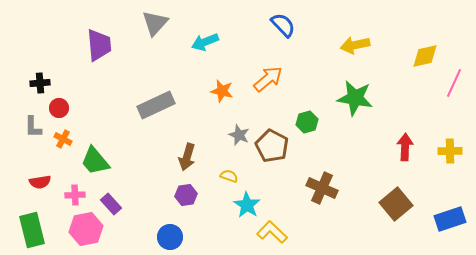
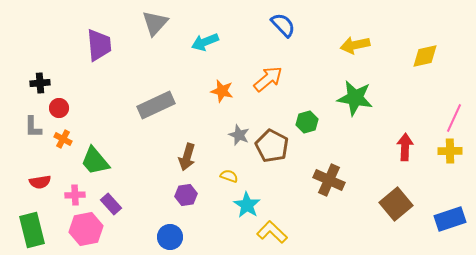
pink line: moved 35 px down
brown cross: moved 7 px right, 8 px up
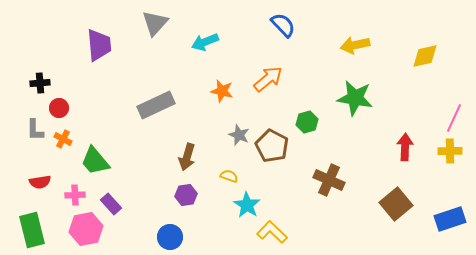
gray L-shape: moved 2 px right, 3 px down
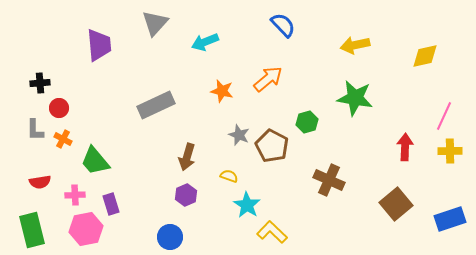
pink line: moved 10 px left, 2 px up
purple hexagon: rotated 15 degrees counterclockwise
purple rectangle: rotated 25 degrees clockwise
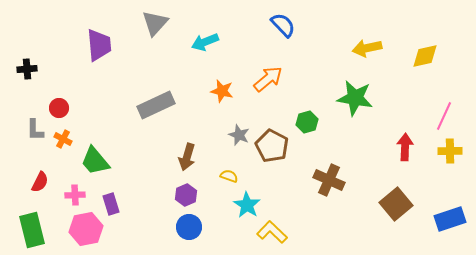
yellow arrow: moved 12 px right, 3 px down
black cross: moved 13 px left, 14 px up
red semicircle: rotated 55 degrees counterclockwise
blue circle: moved 19 px right, 10 px up
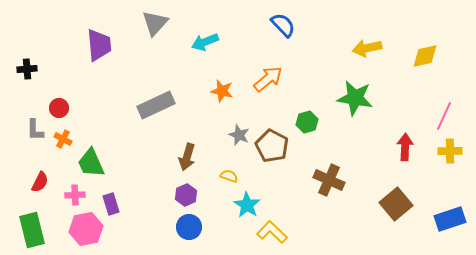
green trapezoid: moved 4 px left, 2 px down; rotated 16 degrees clockwise
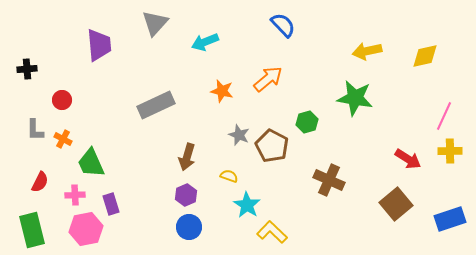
yellow arrow: moved 3 px down
red circle: moved 3 px right, 8 px up
red arrow: moved 3 px right, 12 px down; rotated 120 degrees clockwise
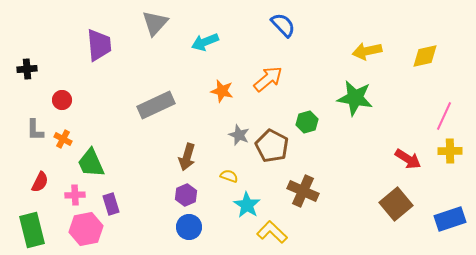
brown cross: moved 26 px left, 11 px down
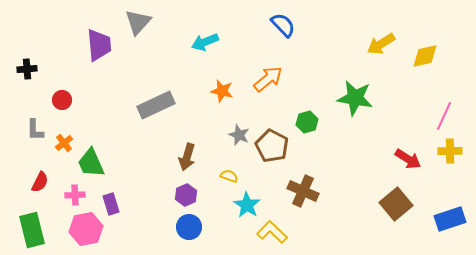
gray triangle: moved 17 px left, 1 px up
yellow arrow: moved 14 px right, 7 px up; rotated 20 degrees counterclockwise
orange cross: moved 1 px right, 4 px down; rotated 24 degrees clockwise
